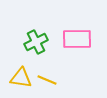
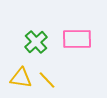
green cross: rotated 15 degrees counterclockwise
yellow line: rotated 24 degrees clockwise
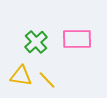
yellow triangle: moved 2 px up
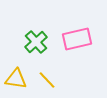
pink rectangle: rotated 12 degrees counterclockwise
yellow triangle: moved 5 px left, 3 px down
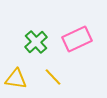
pink rectangle: rotated 12 degrees counterclockwise
yellow line: moved 6 px right, 3 px up
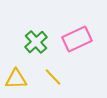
yellow triangle: rotated 10 degrees counterclockwise
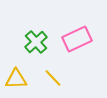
yellow line: moved 1 px down
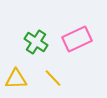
green cross: rotated 15 degrees counterclockwise
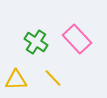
pink rectangle: rotated 72 degrees clockwise
yellow triangle: moved 1 px down
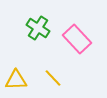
green cross: moved 2 px right, 14 px up
